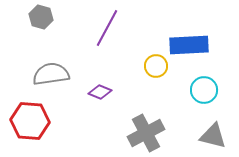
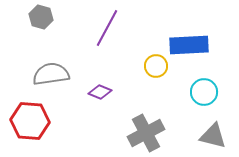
cyan circle: moved 2 px down
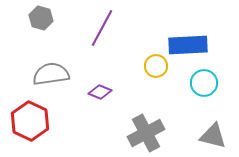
gray hexagon: moved 1 px down
purple line: moved 5 px left
blue rectangle: moved 1 px left
cyan circle: moved 9 px up
red hexagon: rotated 21 degrees clockwise
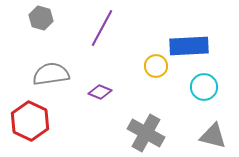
blue rectangle: moved 1 px right, 1 px down
cyan circle: moved 4 px down
gray cross: rotated 33 degrees counterclockwise
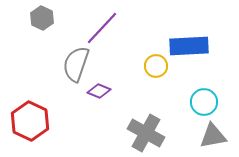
gray hexagon: moved 1 px right; rotated 10 degrees clockwise
purple line: rotated 15 degrees clockwise
gray semicircle: moved 25 px right, 10 px up; rotated 63 degrees counterclockwise
cyan circle: moved 15 px down
purple diamond: moved 1 px left, 1 px up
gray triangle: rotated 24 degrees counterclockwise
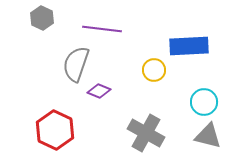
purple line: moved 1 px down; rotated 54 degrees clockwise
yellow circle: moved 2 px left, 4 px down
red hexagon: moved 25 px right, 9 px down
gray triangle: moved 5 px left; rotated 24 degrees clockwise
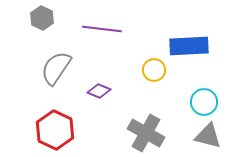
gray semicircle: moved 20 px left, 4 px down; rotated 15 degrees clockwise
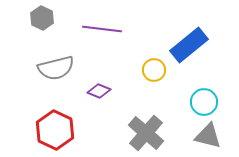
blue rectangle: moved 1 px up; rotated 36 degrees counterclockwise
gray semicircle: rotated 138 degrees counterclockwise
gray cross: rotated 12 degrees clockwise
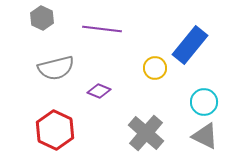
blue rectangle: moved 1 px right; rotated 12 degrees counterclockwise
yellow circle: moved 1 px right, 2 px up
gray triangle: moved 3 px left; rotated 12 degrees clockwise
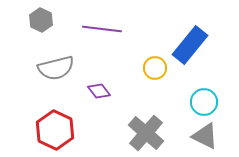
gray hexagon: moved 1 px left, 2 px down
purple diamond: rotated 30 degrees clockwise
